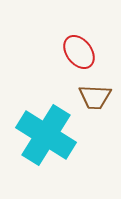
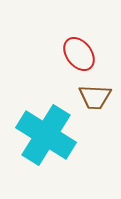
red ellipse: moved 2 px down
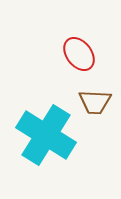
brown trapezoid: moved 5 px down
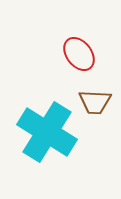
cyan cross: moved 1 px right, 3 px up
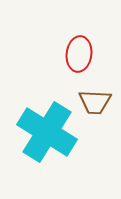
red ellipse: rotated 44 degrees clockwise
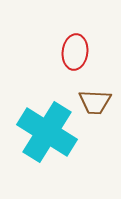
red ellipse: moved 4 px left, 2 px up
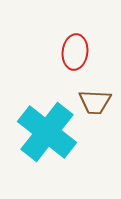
cyan cross: rotated 6 degrees clockwise
